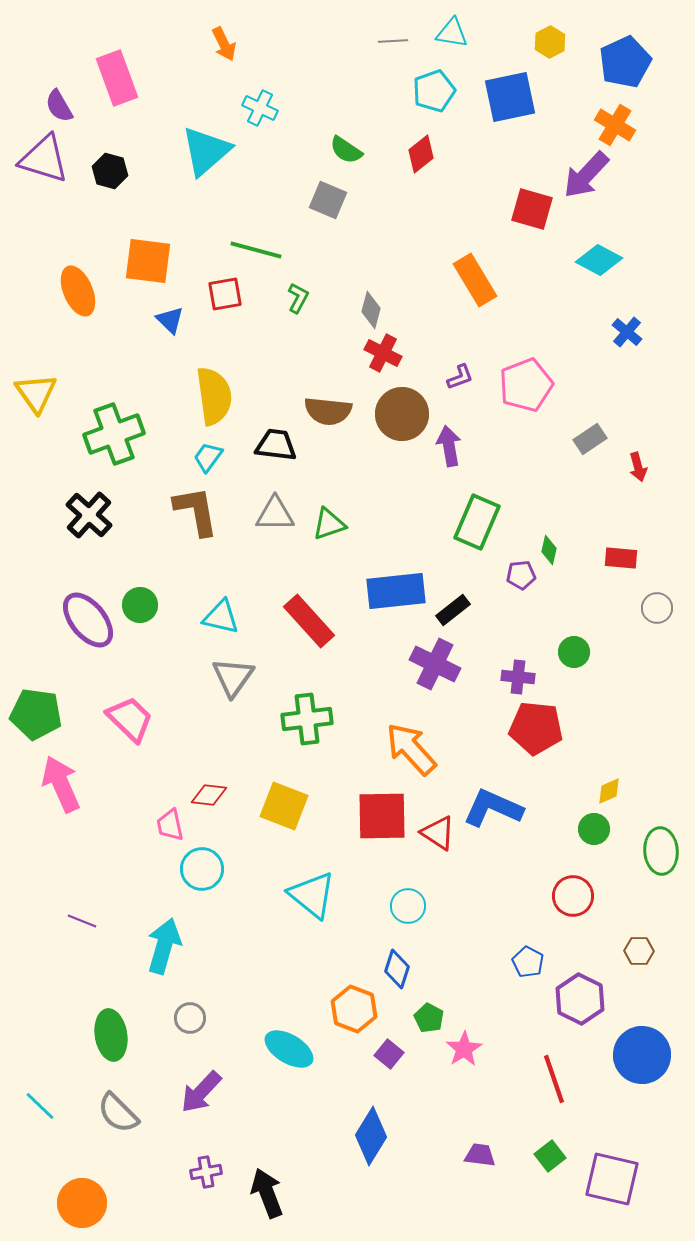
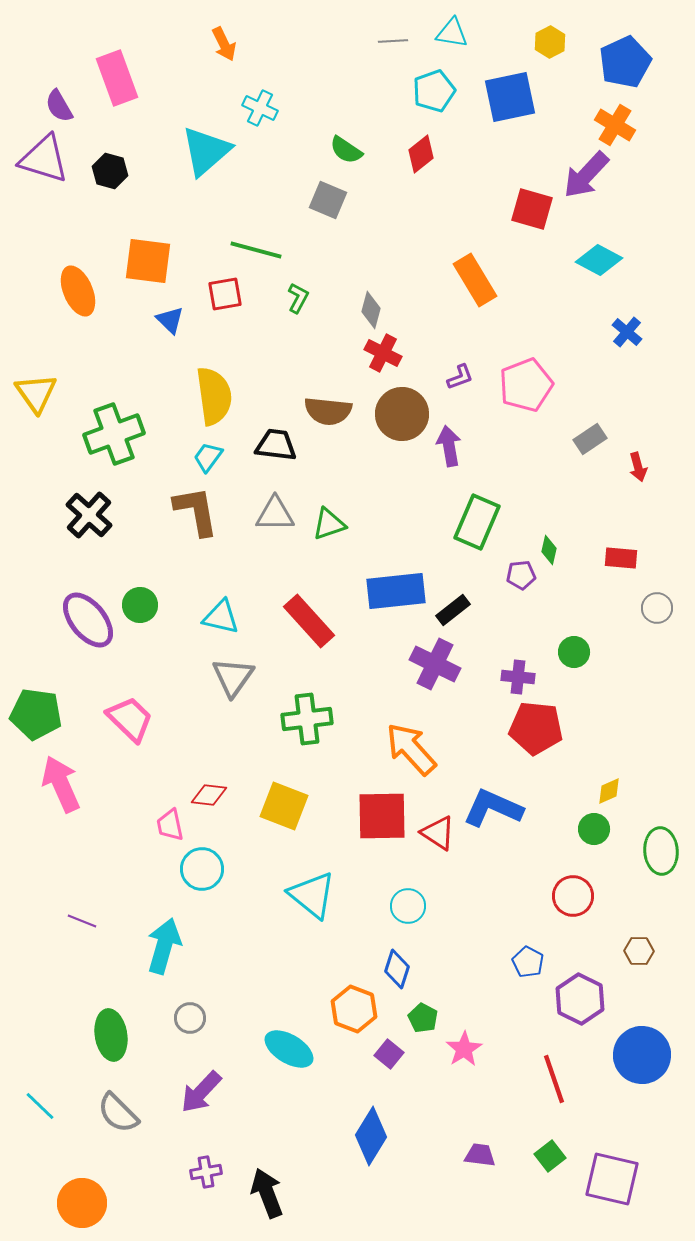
green pentagon at (429, 1018): moved 6 px left
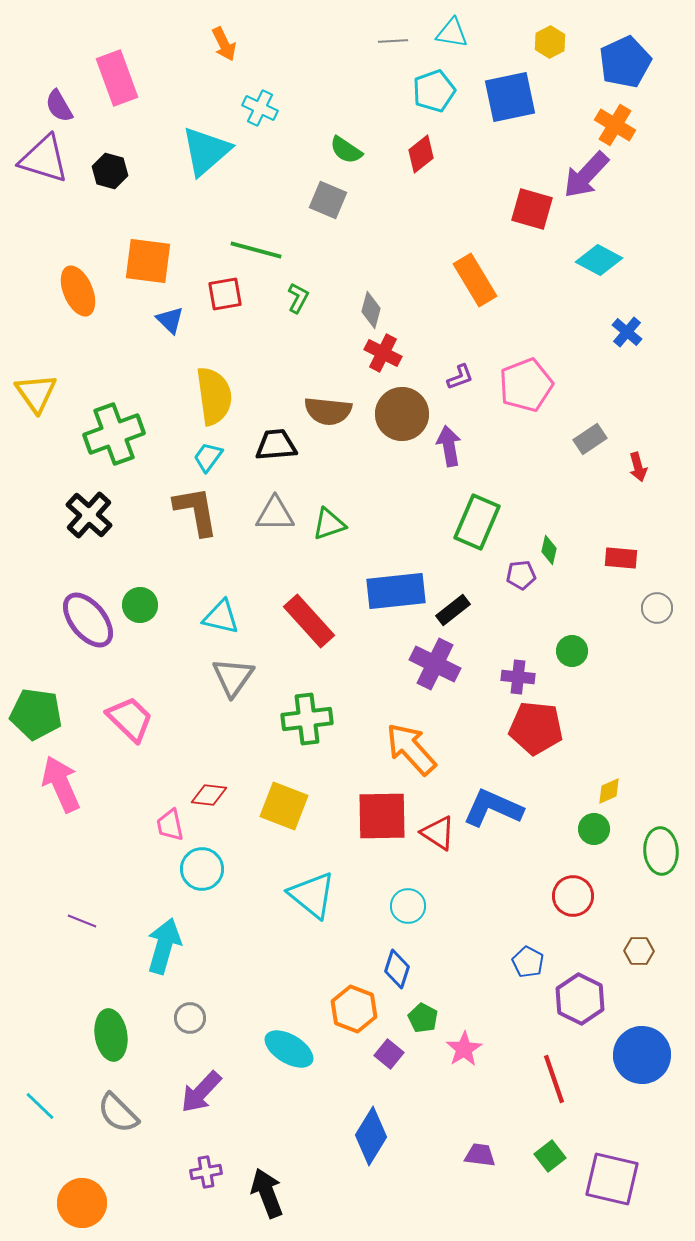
black trapezoid at (276, 445): rotated 12 degrees counterclockwise
green circle at (574, 652): moved 2 px left, 1 px up
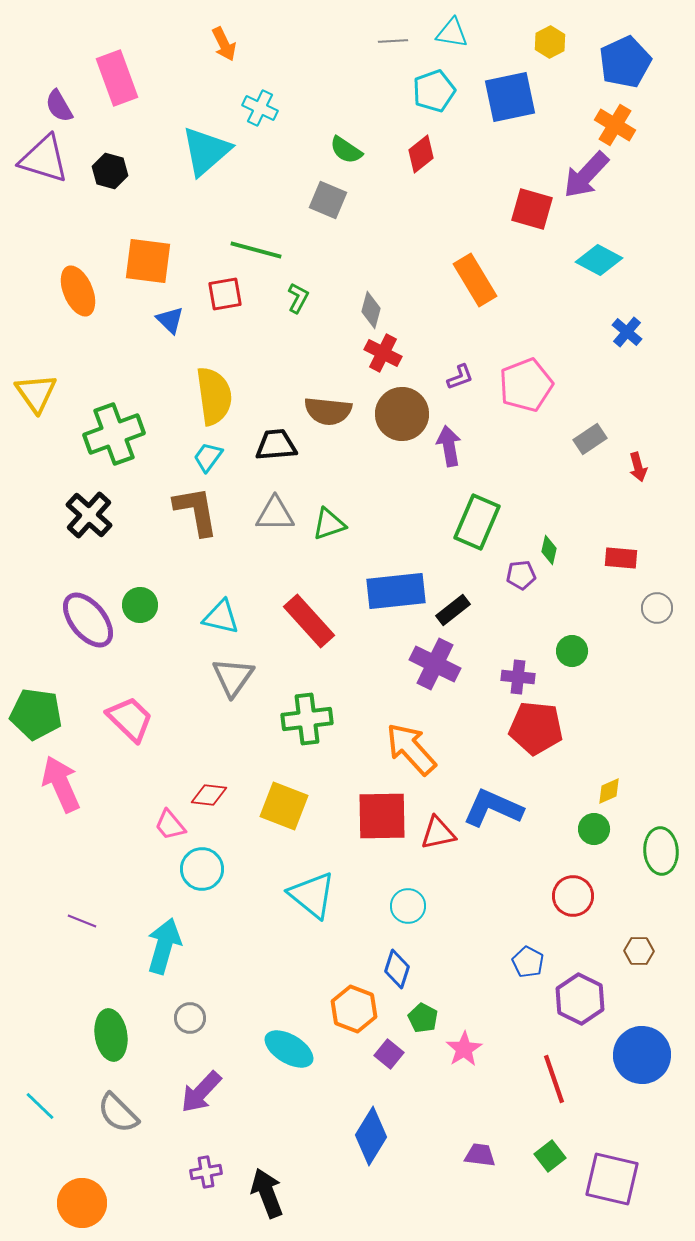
pink trapezoid at (170, 825): rotated 28 degrees counterclockwise
red triangle at (438, 833): rotated 45 degrees counterclockwise
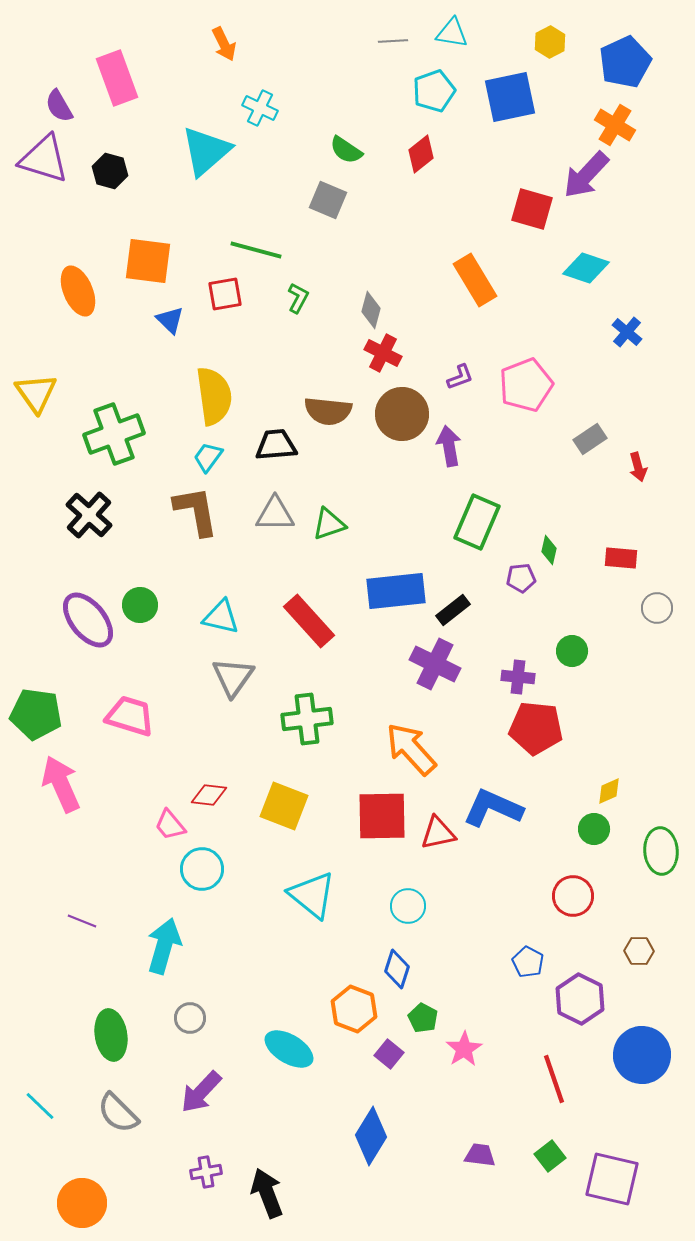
cyan diamond at (599, 260): moved 13 px left, 8 px down; rotated 9 degrees counterclockwise
purple pentagon at (521, 575): moved 3 px down
pink trapezoid at (130, 719): moved 3 px up; rotated 27 degrees counterclockwise
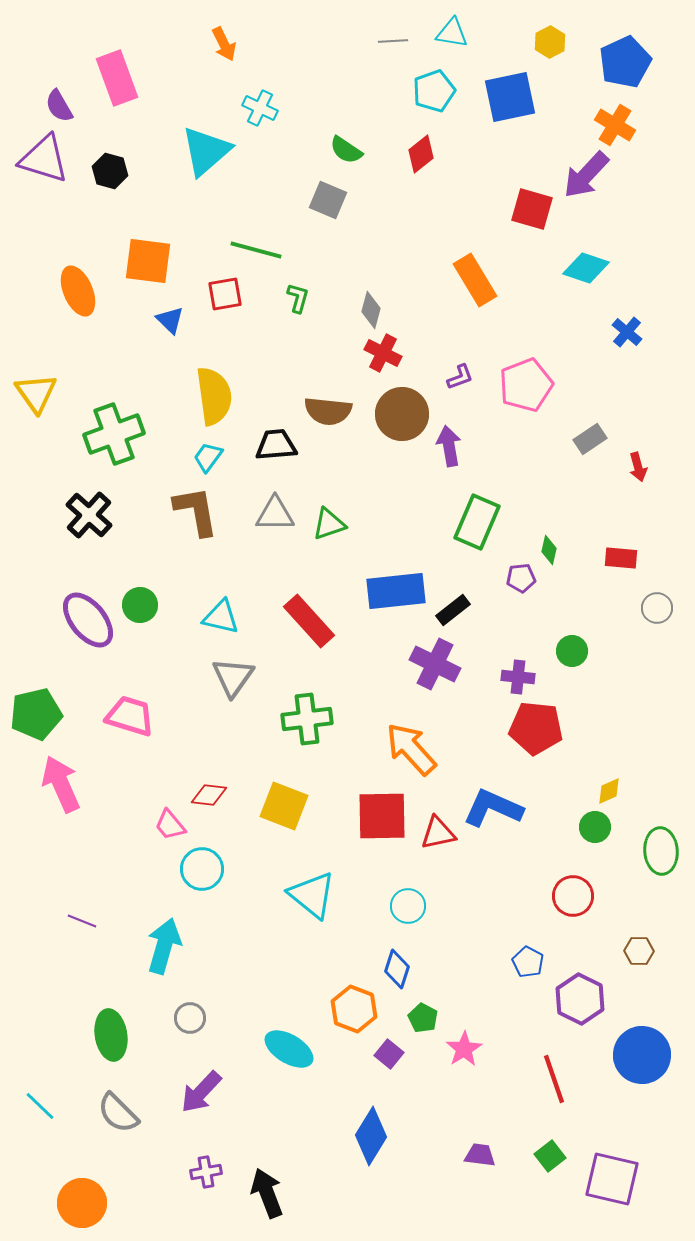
green L-shape at (298, 298): rotated 12 degrees counterclockwise
green pentagon at (36, 714): rotated 21 degrees counterclockwise
green circle at (594, 829): moved 1 px right, 2 px up
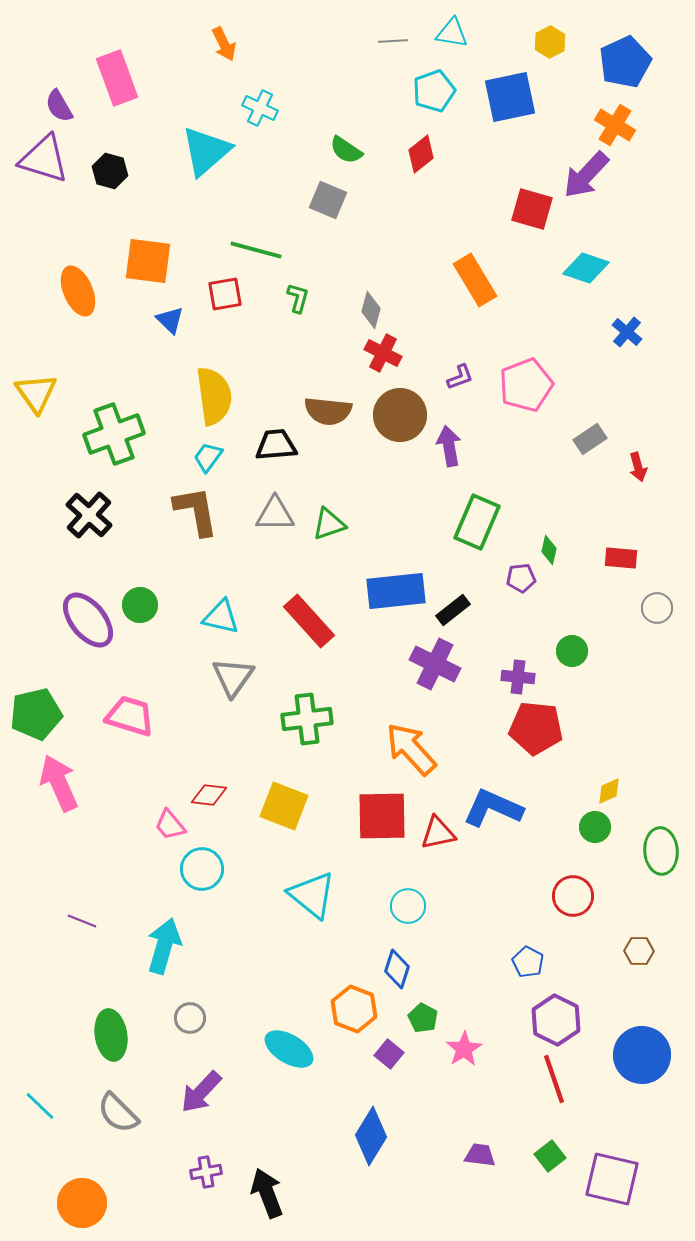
brown circle at (402, 414): moved 2 px left, 1 px down
pink arrow at (61, 784): moved 2 px left, 1 px up
purple hexagon at (580, 999): moved 24 px left, 21 px down
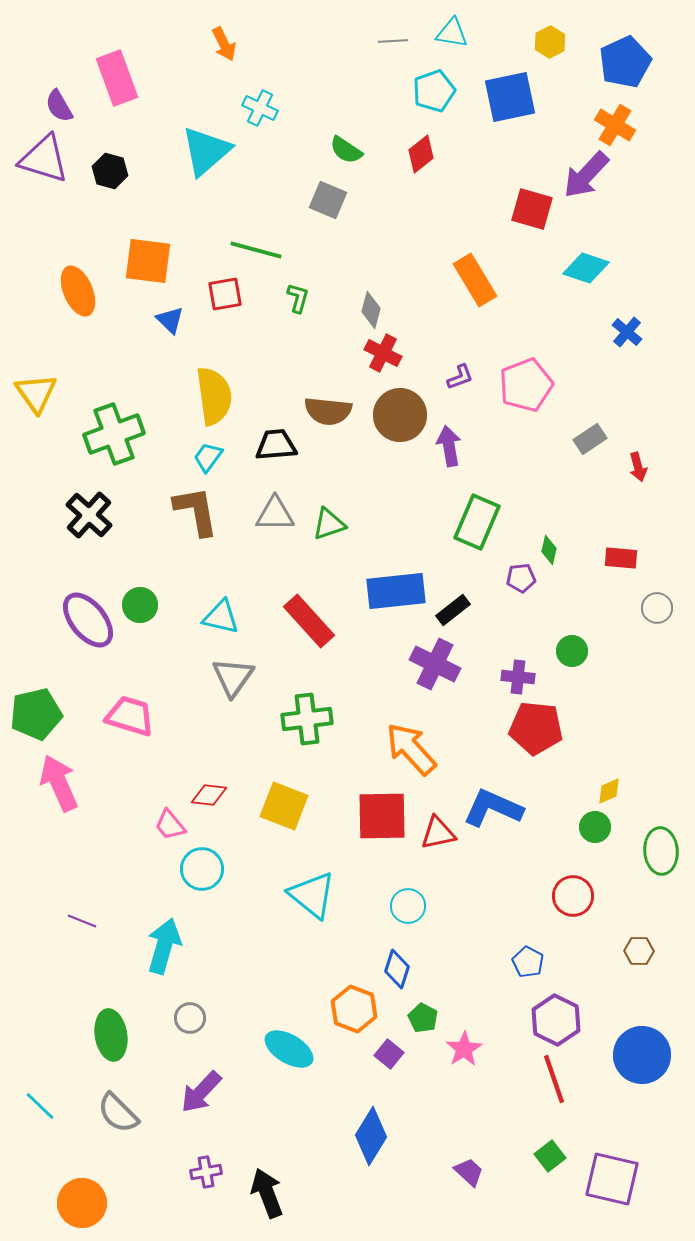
purple trapezoid at (480, 1155): moved 11 px left, 17 px down; rotated 36 degrees clockwise
